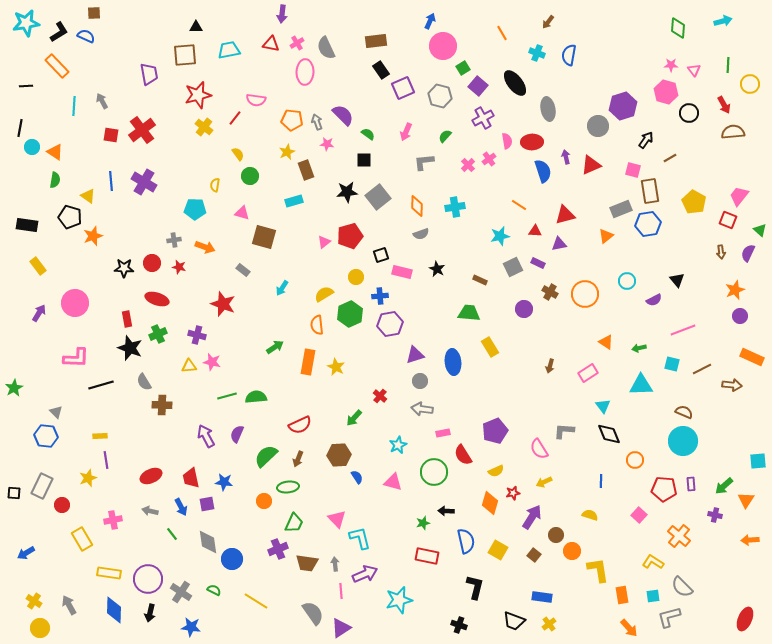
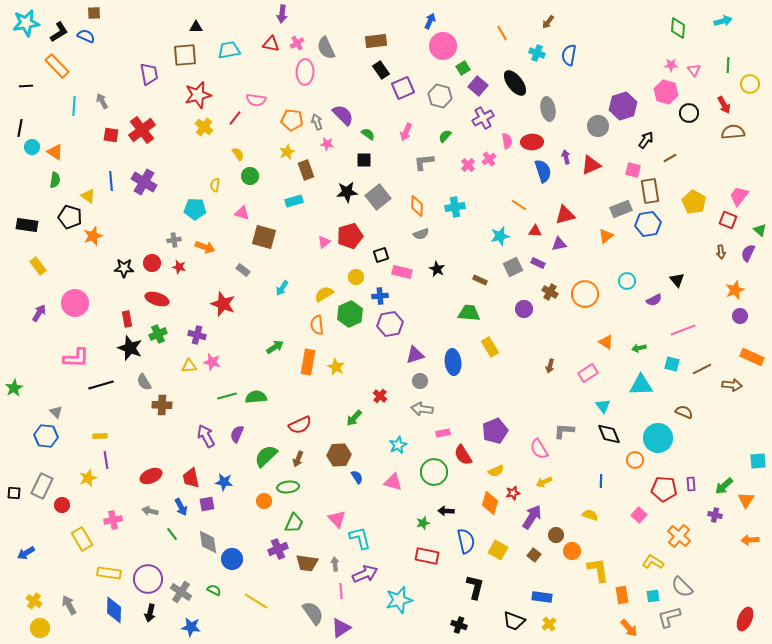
cyan circle at (683, 441): moved 25 px left, 3 px up
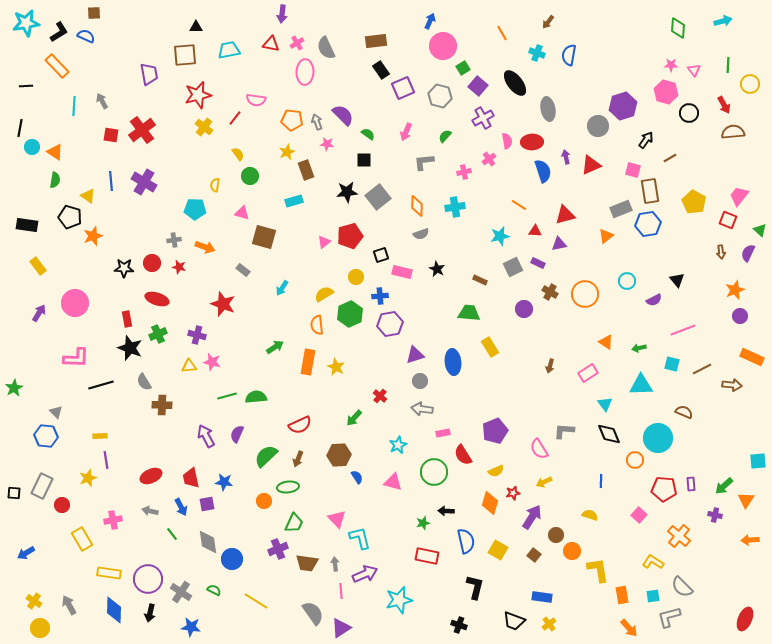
pink cross at (468, 165): moved 4 px left, 7 px down; rotated 32 degrees clockwise
cyan triangle at (603, 406): moved 2 px right, 2 px up
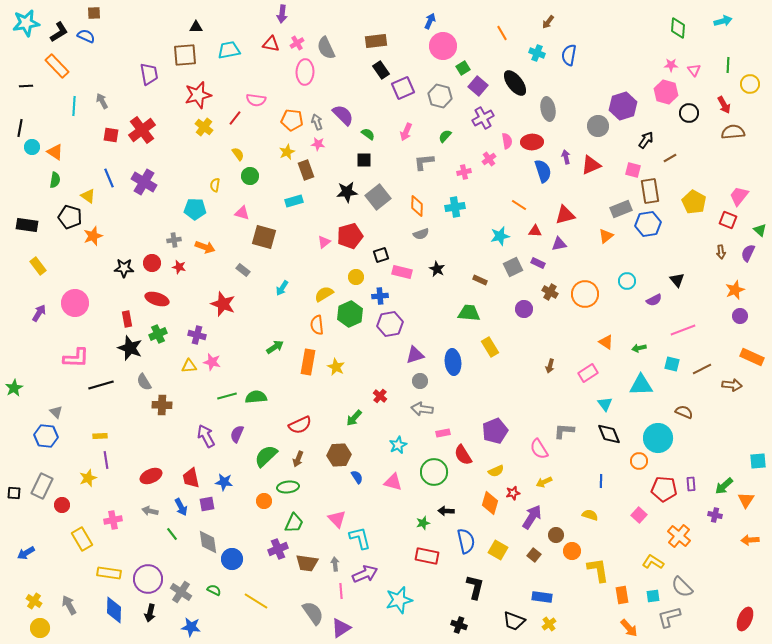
pink star at (327, 144): moved 9 px left
blue line at (111, 181): moved 2 px left, 3 px up; rotated 18 degrees counterclockwise
orange circle at (635, 460): moved 4 px right, 1 px down
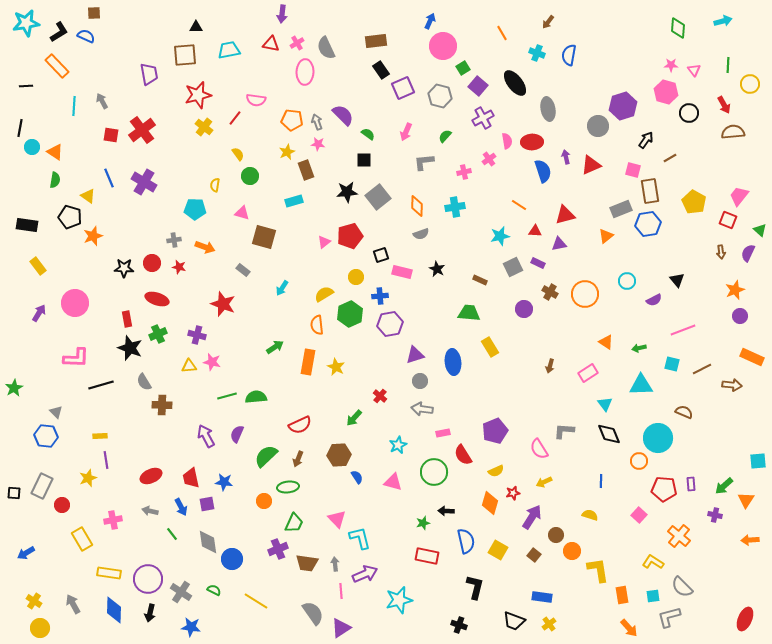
gray arrow at (69, 605): moved 4 px right, 1 px up
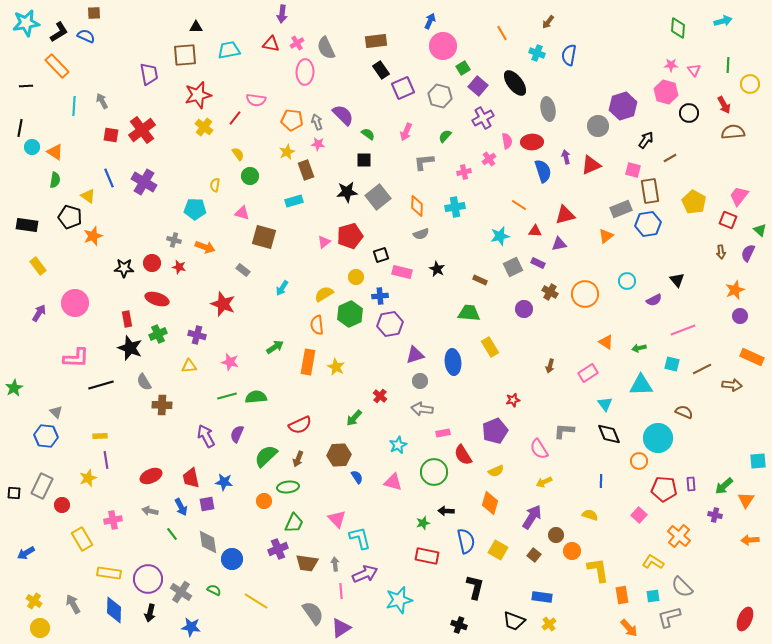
gray cross at (174, 240): rotated 24 degrees clockwise
pink star at (212, 362): moved 18 px right
red star at (513, 493): moved 93 px up
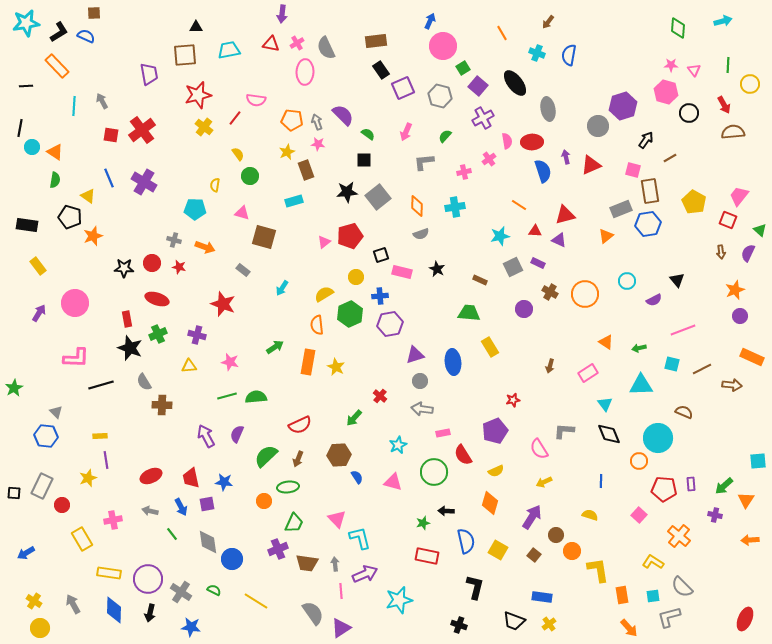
purple triangle at (559, 244): moved 4 px up; rotated 35 degrees clockwise
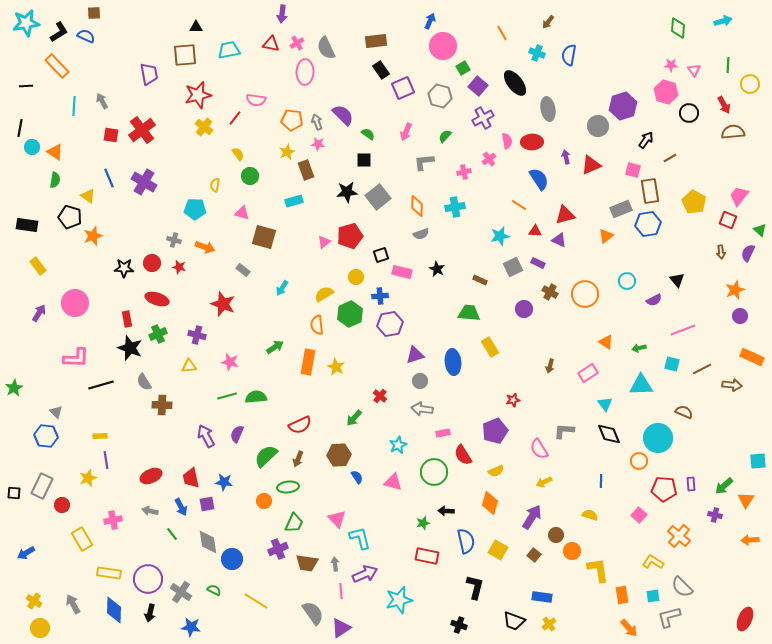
blue semicircle at (543, 171): moved 4 px left, 8 px down; rotated 15 degrees counterclockwise
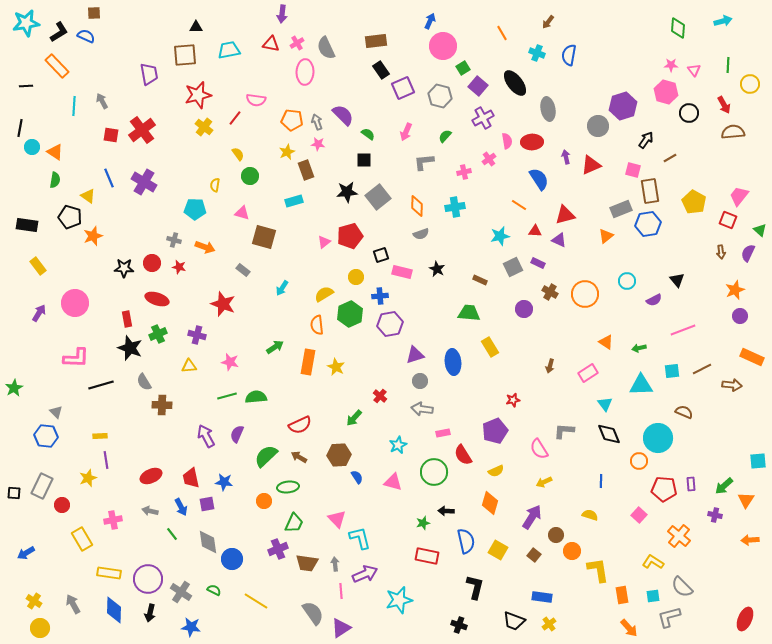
cyan square at (672, 364): moved 7 px down; rotated 21 degrees counterclockwise
brown arrow at (298, 459): moved 1 px right, 2 px up; rotated 98 degrees clockwise
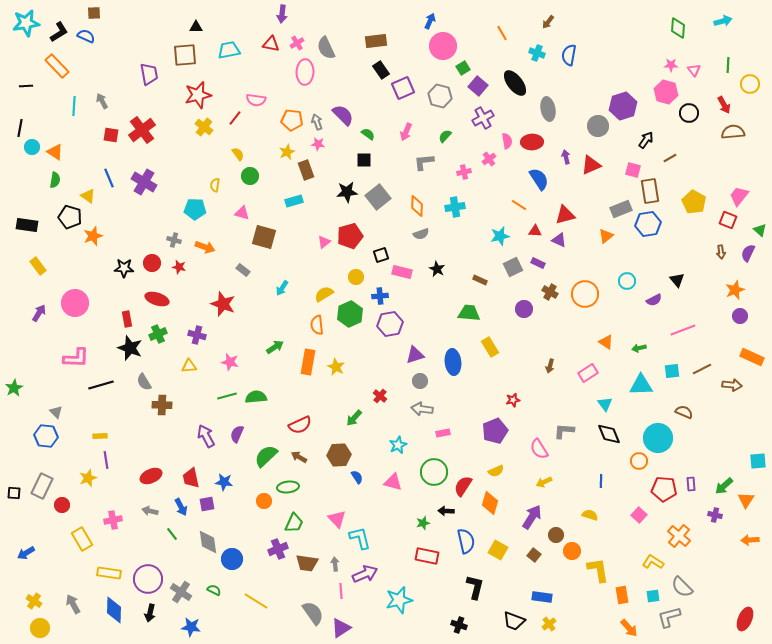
red semicircle at (463, 455): moved 31 px down; rotated 65 degrees clockwise
